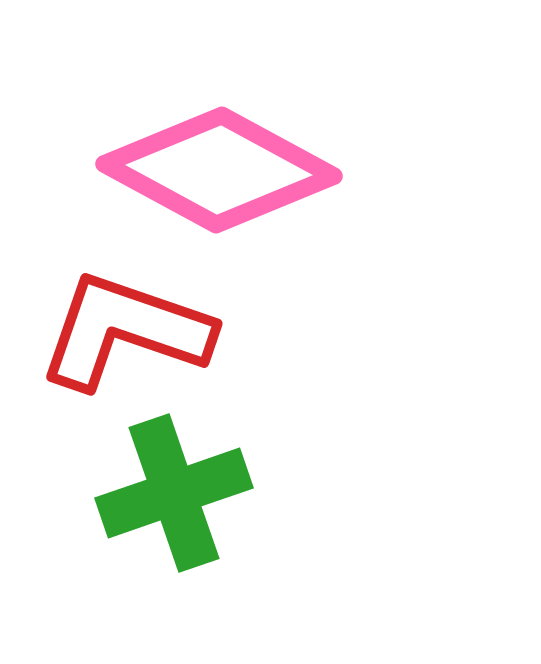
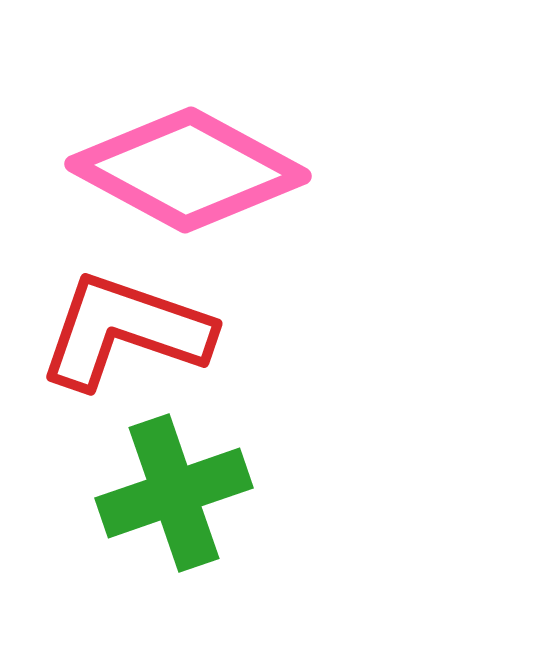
pink diamond: moved 31 px left
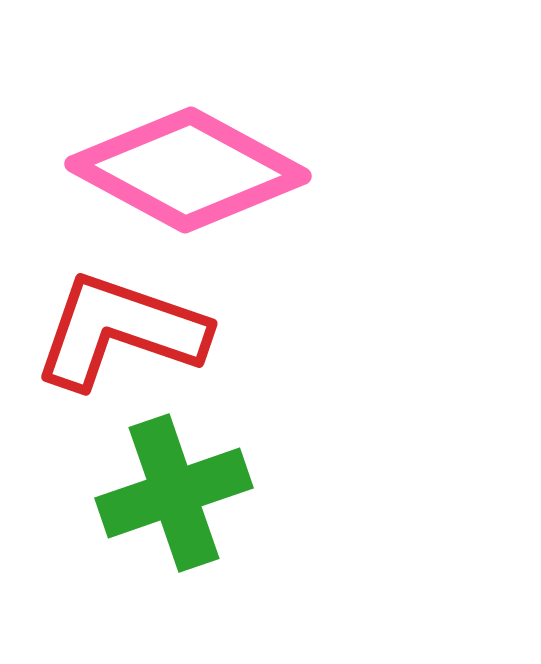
red L-shape: moved 5 px left
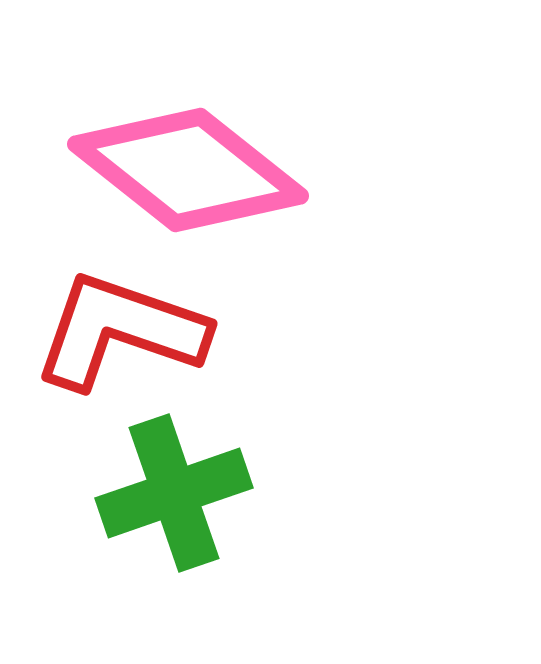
pink diamond: rotated 10 degrees clockwise
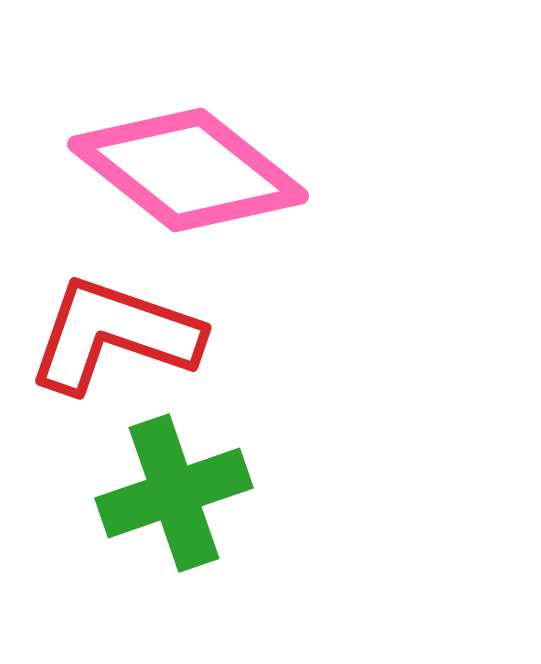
red L-shape: moved 6 px left, 4 px down
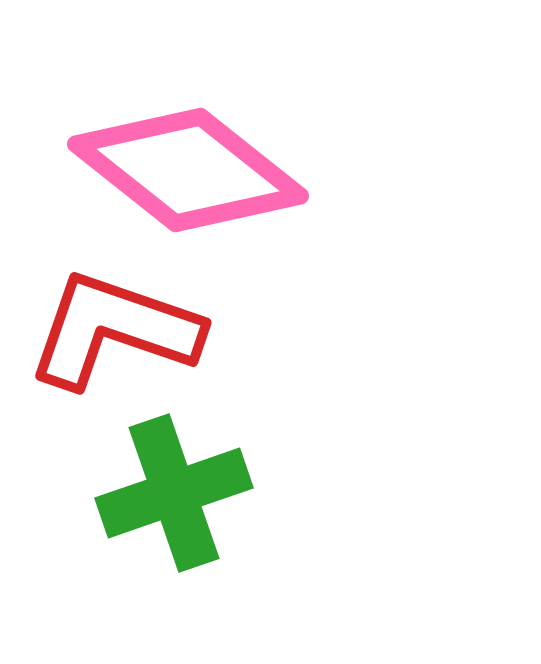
red L-shape: moved 5 px up
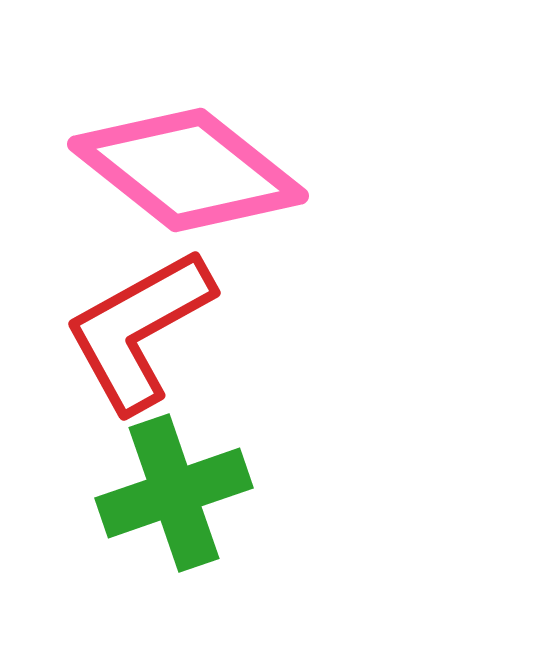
red L-shape: moved 25 px right; rotated 48 degrees counterclockwise
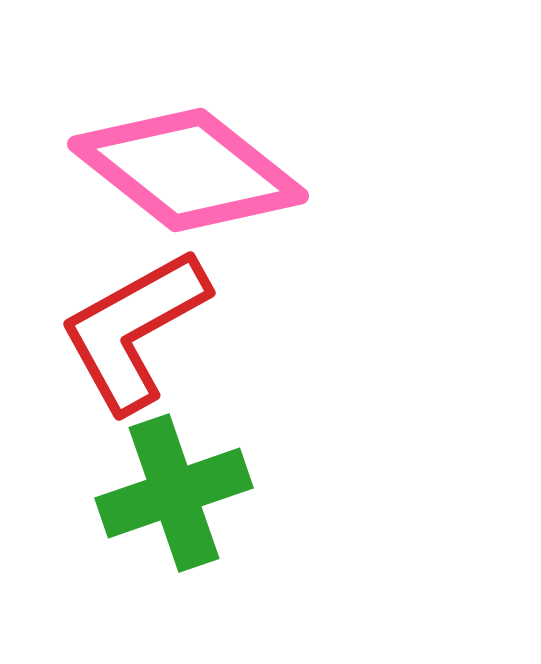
red L-shape: moved 5 px left
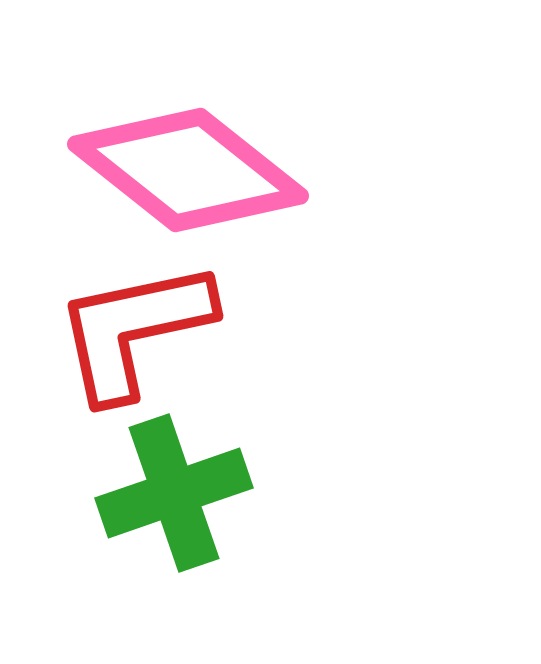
red L-shape: rotated 17 degrees clockwise
